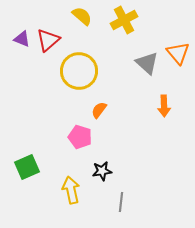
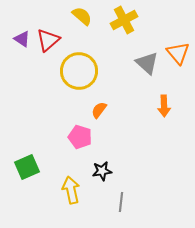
purple triangle: rotated 12 degrees clockwise
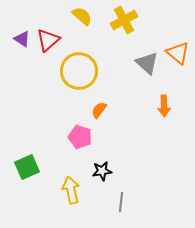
orange triangle: rotated 10 degrees counterclockwise
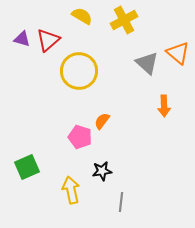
yellow semicircle: rotated 10 degrees counterclockwise
purple triangle: rotated 18 degrees counterclockwise
orange semicircle: moved 3 px right, 11 px down
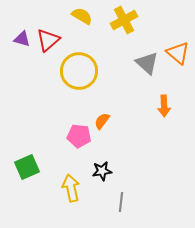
pink pentagon: moved 1 px left, 1 px up; rotated 10 degrees counterclockwise
yellow arrow: moved 2 px up
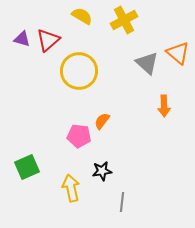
gray line: moved 1 px right
